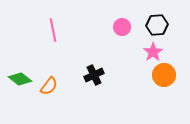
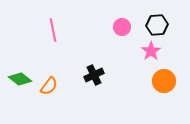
pink star: moved 2 px left, 1 px up
orange circle: moved 6 px down
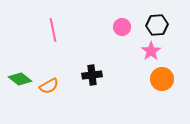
black cross: moved 2 px left; rotated 18 degrees clockwise
orange circle: moved 2 px left, 2 px up
orange semicircle: rotated 24 degrees clockwise
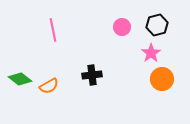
black hexagon: rotated 10 degrees counterclockwise
pink star: moved 2 px down
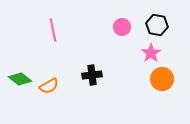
black hexagon: rotated 25 degrees clockwise
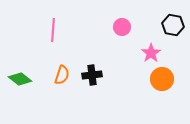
black hexagon: moved 16 px right
pink line: rotated 15 degrees clockwise
orange semicircle: moved 13 px right, 11 px up; rotated 42 degrees counterclockwise
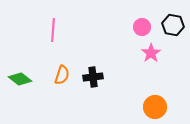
pink circle: moved 20 px right
black cross: moved 1 px right, 2 px down
orange circle: moved 7 px left, 28 px down
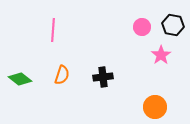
pink star: moved 10 px right, 2 px down
black cross: moved 10 px right
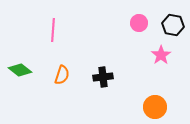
pink circle: moved 3 px left, 4 px up
green diamond: moved 9 px up
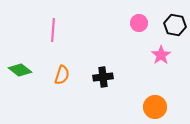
black hexagon: moved 2 px right
